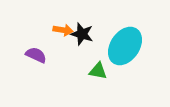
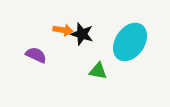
cyan ellipse: moved 5 px right, 4 px up
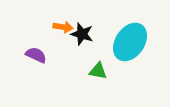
orange arrow: moved 3 px up
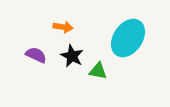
black star: moved 10 px left, 22 px down; rotated 10 degrees clockwise
cyan ellipse: moved 2 px left, 4 px up
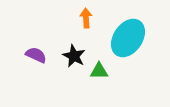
orange arrow: moved 23 px right, 9 px up; rotated 102 degrees counterclockwise
black star: moved 2 px right
green triangle: moved 1 px right; rotated 12 degrees counterclockwise
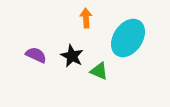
black star: moved 2 px left
green triangle: rotated 24 degrees clockwise
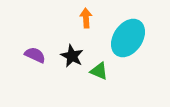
purple semicircle: moved 1 px left
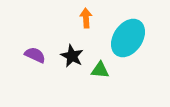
green triangle: moved 1 px right, 1 px up; rotated 18 degrees counterclockwise
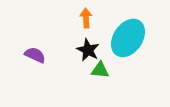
black star: moved 16 px right, 6 px up
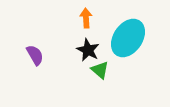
purple semicircle: rotated 35 degrees clockwise
green triangle: rotated 36 degrees clockwise
